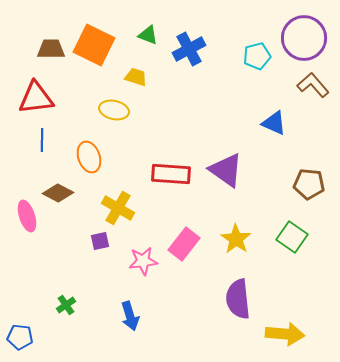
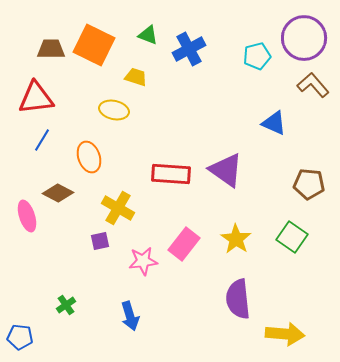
blue line: rotated 30 degrees clockwise
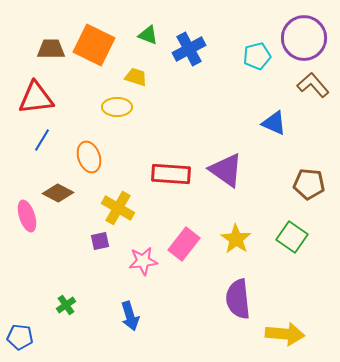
yellow ellipse: moved 3 px right, 3 px up; rotated 12 degrees counterclockwise
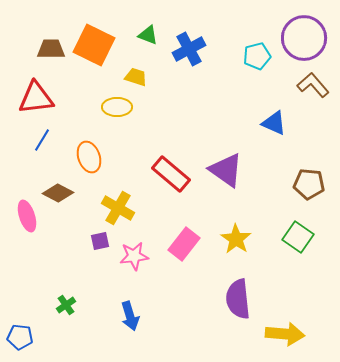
red rectangle: rotated 36 degrees clockwise
green square: moved 6 px right
pink star: moved 9 px left, 5 px up
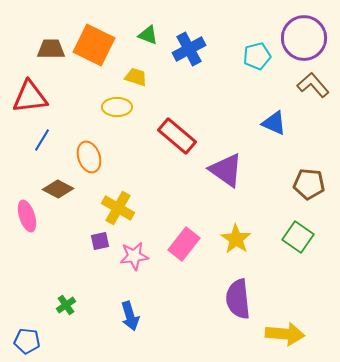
red triangle: moved 6 px left, 1 px up
red rectangle: moved 6 px right, 38 px up
brown diamond: moved 4 px up
blue pentagon: moved 7 px right, 4 px down
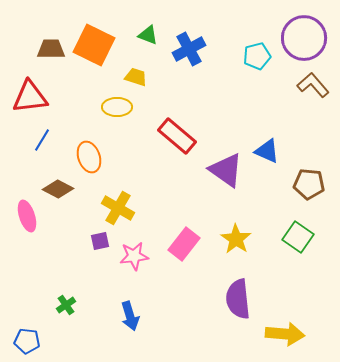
blue triangle: moved 7 px left, 28 px down
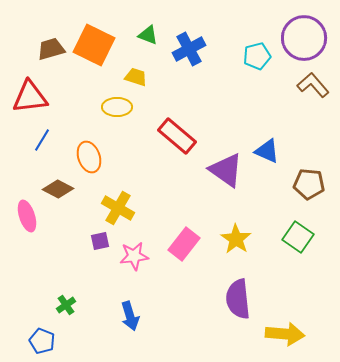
brown trapezoid: rotated 16 degrees counterclockwise
blue pentagon: moved 15 px right; rotated 15 degrees clockwise
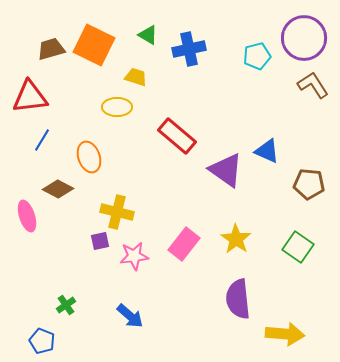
green triangle: rotated 10 degrees clockwise
blue cross: rotated 16 degrees clockwise
brown L-shape: rotated 8 degrees clockwise
yellow cross: moved 1 px left, 4 px down; rotated 16 degrees counterclockwise
green square: moved 10 px down
blue arrow: rotated 32 degrees counterclockwise
